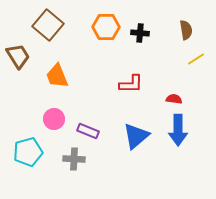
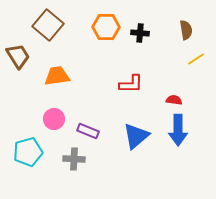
orange trapezoid: rotated 104 degrees clockwise
red semicircle: moved 1 px down
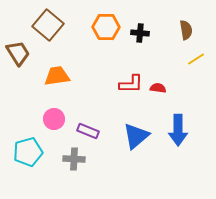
brown trapezoid: moved 3 px up
red semicircle: moved 16 px left, 12 px up
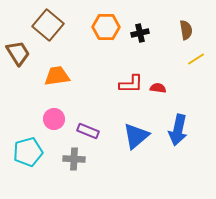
black cross: rotated 18 degrees counterclockwise
blue arrow: rotated 12 degrees clockwise
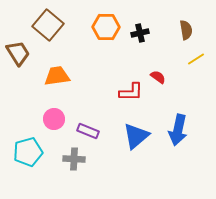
red L-shape: moved 8 px down
red semicircle: moved 11 px up; rotated 28 degrees clockwise
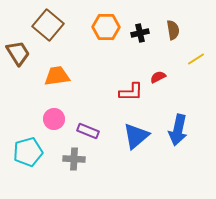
brown semicircle: moved 13 px left
red semicircle: rotated 63 degrees counterclockwise
